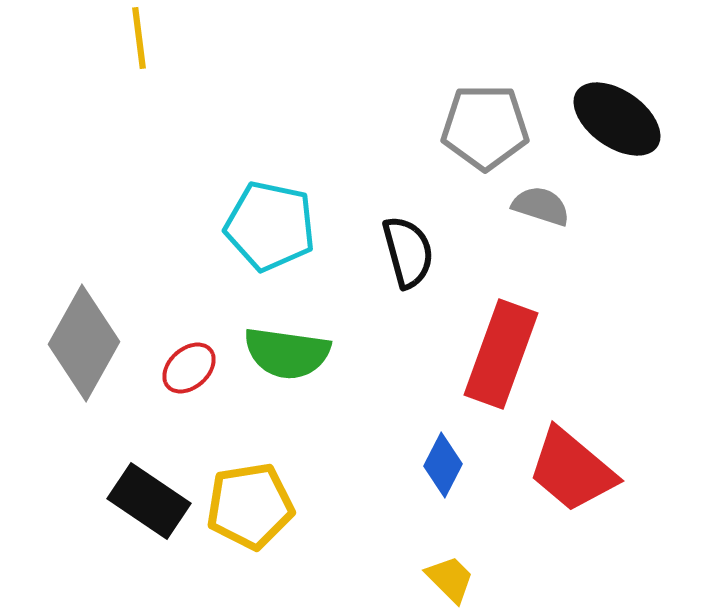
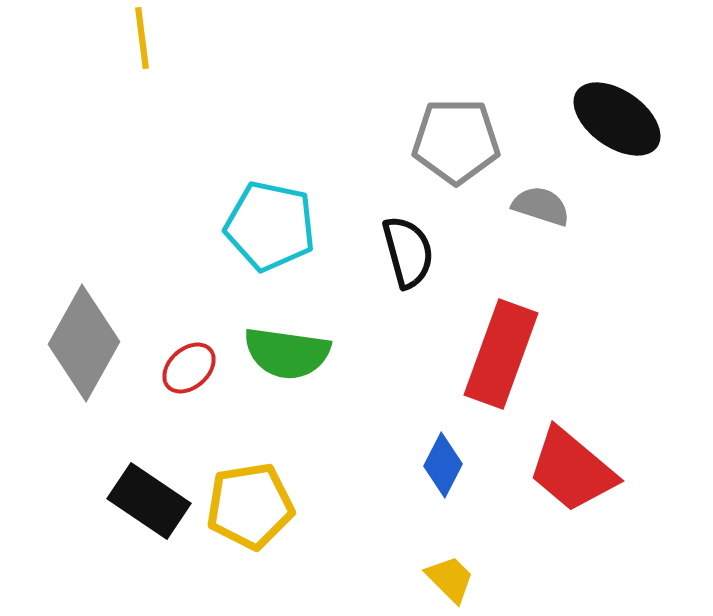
yellow line: moved 3 px right
gray pentagon: moved 29 px left, 14 px down
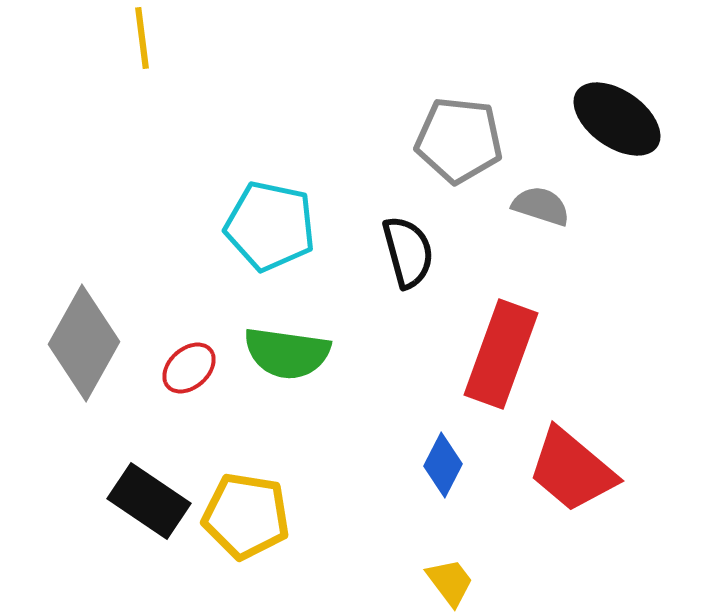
gray pentagon: moved 3 px right, 1 px up; rotated 6 degrees clockwise
yellow pentagon: moved 4 px left, 10 px down; rotated 18 degrees clockwise
yellow trapezoid: moved 3 px down; rotated 8 degrees clockwise
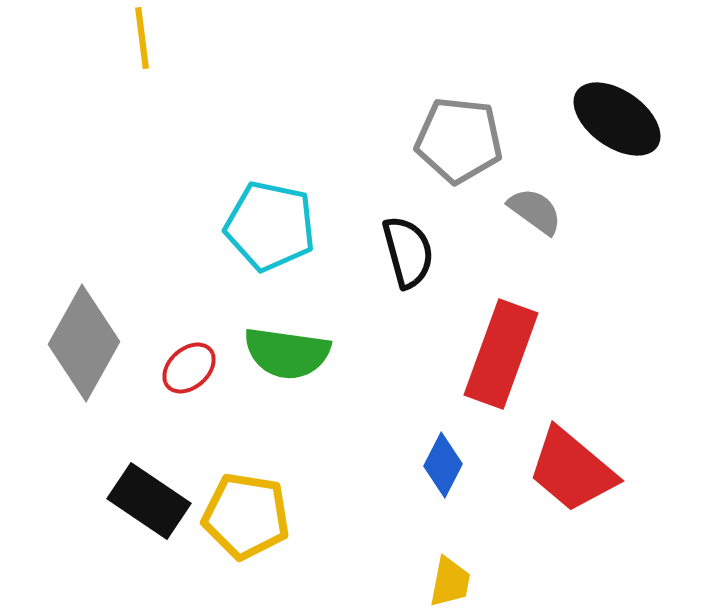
gray semicircle: moved 6 px left, 5 px down; rotated 18 degrees clockwise
yellow trapezoid: rotated 48 degrees clockwise
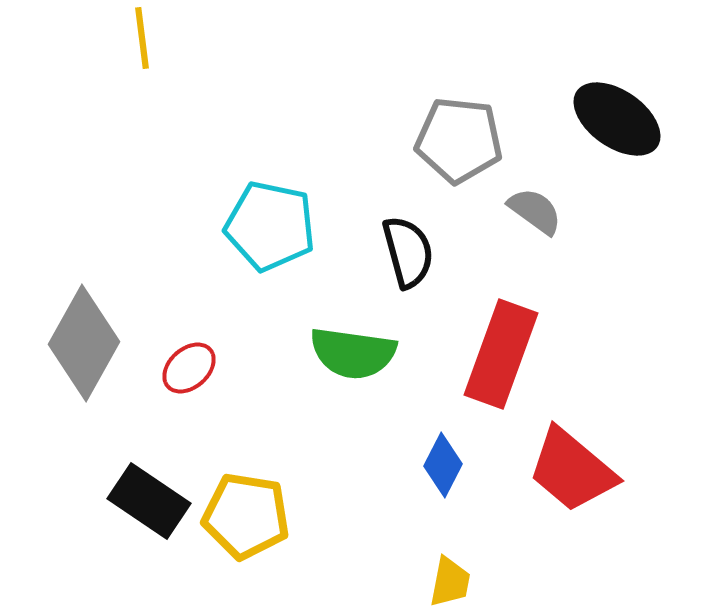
green semicircle: moved 66 px right
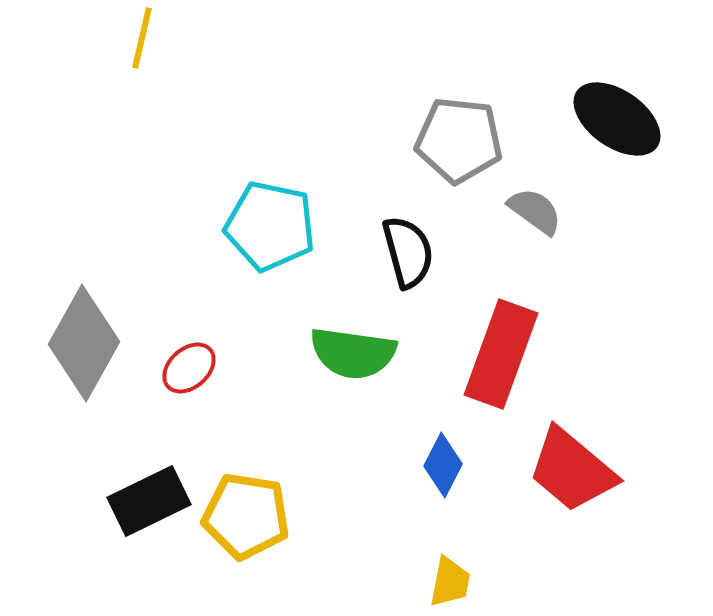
yellow line: rotated 20 degrees clockwise
black rectangle: rotated 60 degrees counterclockwise
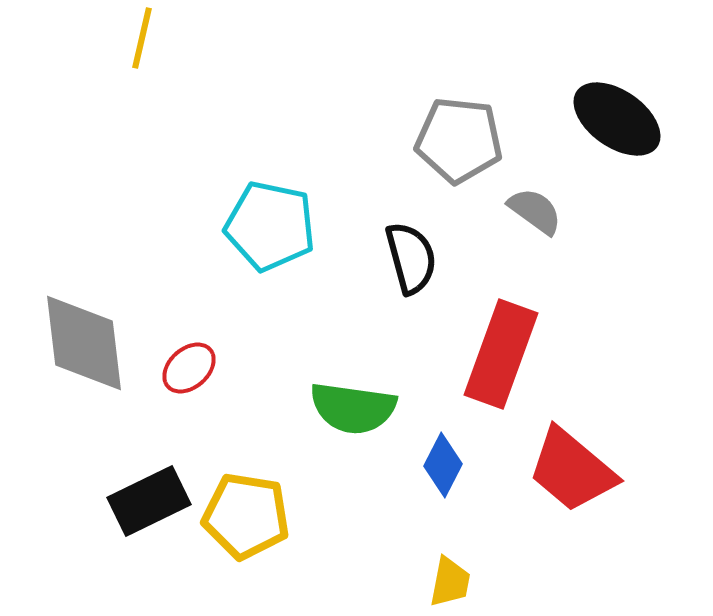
black semicircle: moved 3 px right, 6 px down
gray diamond: rotated 36 degrees counterclockwise
green semicircle: moved 55 px down
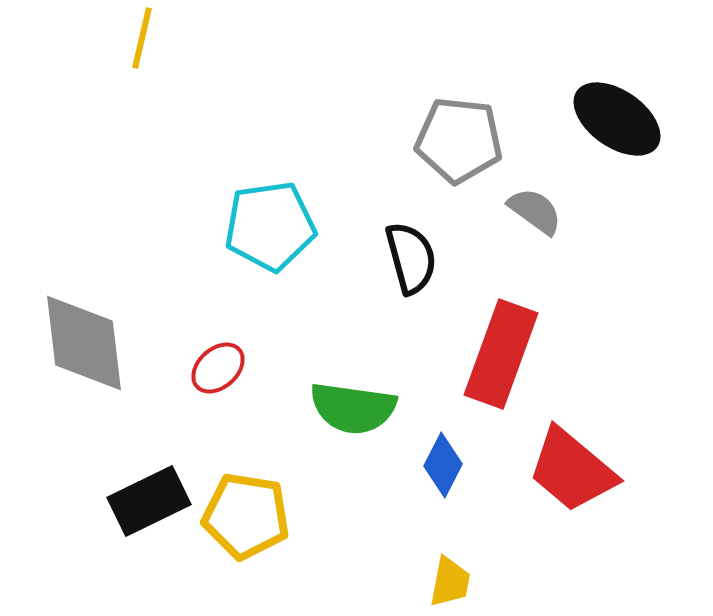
cyan pentagon: rotated 20 degrees counterclockwise
red ellipse: moved 29 px right
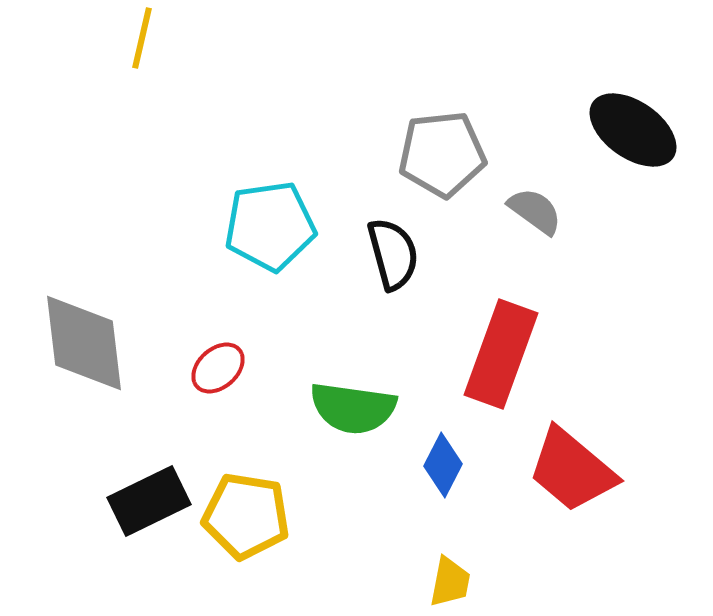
black ellipse: moved 16 px right, 11 px down
gray pentagon: moved 17 px left, 14 px down; rotated 12 degrees counterclockwise
black semicircle: moved 18 px left, 4 px up
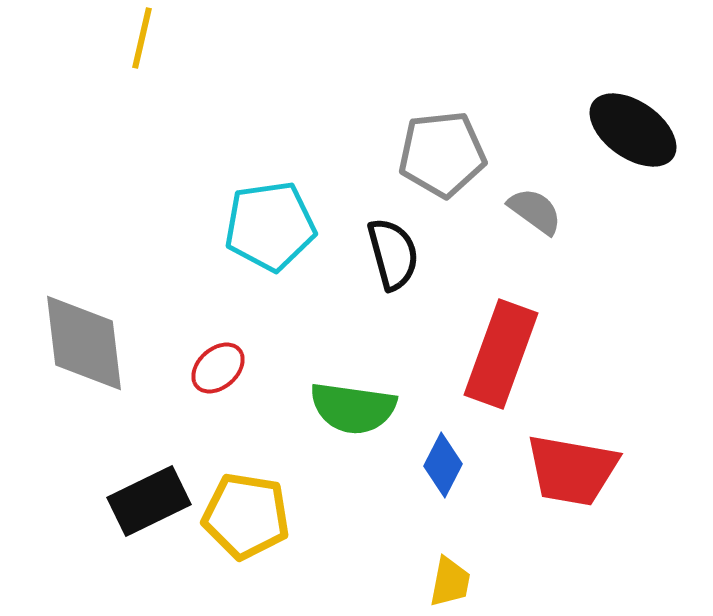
red trapezoid: rotated 30 degrees counterclockwise
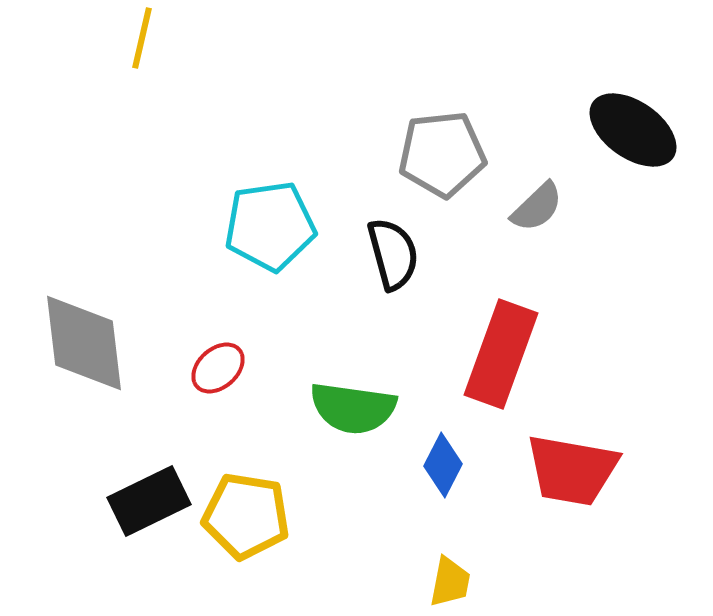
gray semicircle: moved 2 px right, 4 px up; rotated 100 degrees clockwise
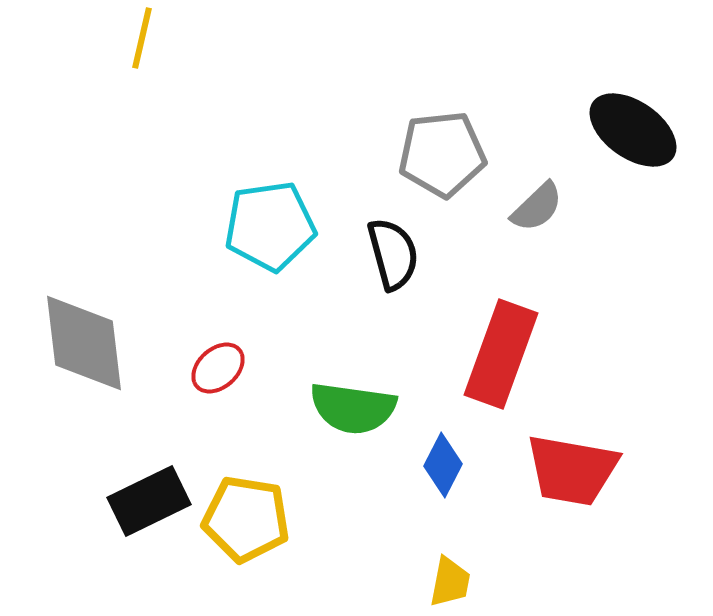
yellow pentagon: moved 3 px down
